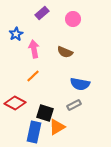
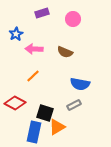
purple rectangle: rotated 24 degrees clockwise
pink arrow: rotated 78 degrees counterclockwise
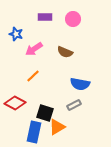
purple rectangle: moved 3 px right, 4 px down; rotated 16 degrees clockwise
blue star: rotated 24 degrees counterclockwise
pink arrow: rotated 36 degrees counterclockwise
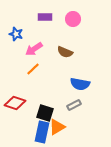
orange line: moved 7 px up
red diamond: rotated 10 degrees counterclockwise
blue rectangle: moved 8 px right
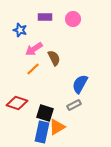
blue star: moved 4 px right, 4 px up
brown semicircle: moved 11 px left, 6 px down; rotated 140 degrees counterclockwise
blue semicircle: rotated 108 degrees clockwise
red diamond: moved 2 px right
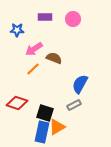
blue star: moved 3 px left; rotated 16 degrees counterclockwise
brown semicircle: rotated 42 degrees counterclockwise
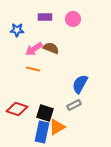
brown semicircle: moved 3 px left, 10 px up
orange line: rotated 56 degrees clockwise
red diamond: moved 6 px down
